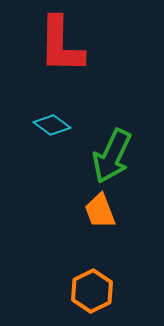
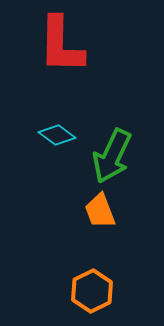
cyan diamond: moved 5 px right, 10 px down
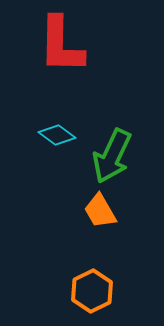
orange trapezoid: rotated 9 degrees counterclockwise
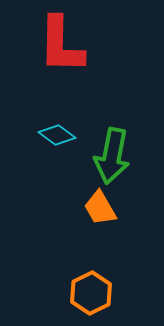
green arrow: rotated 14 degrees counterclockwise
orange trapezoid: moved 3 px up
orange hexagon: moved 1 px left, 2 px down
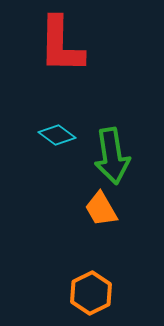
green arrow: rotated 20 degrees counterclockwise
orange trapezoid: moved 1 px right, 1 px down
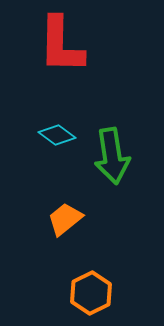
orange trapezoid: moved 36 px left, 10 px down; rotated 81 degrees clockwise
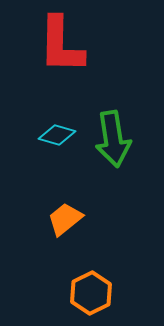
cyan diamond: rotated 21 degrees counterclockwise
green arrow: moved 1 px right, 17 px up
